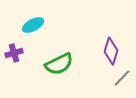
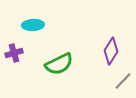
cyan ellipse: rotated 25 degrees clockwise
purple diamond: rotated 16 degrees clockwise
gray line: moved 1 px right, 3 px down
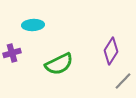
purple cross: moved 2 px left
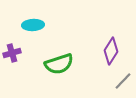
green semicircle: rotated 8 degrees clockwise
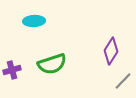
cyan ellipse: moved 1 px right, 4 px up
purple cross: moved 17 px down
green semicircle: moved 7 px left
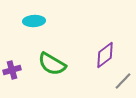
purple diamond: moved 6 px left, 4 px down; rotated 20 degrees clockwise
green semicircle: rotated 48 degrees clockwise
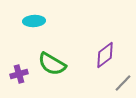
purple cross: moved 7 px right, 4 px down
gray line: moved 2 px down
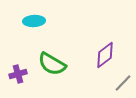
purple cross: moved 1 px left
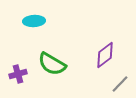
gray line: moved 3 px left, 1 px down
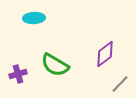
cyan ellipse: moved 3 px up
purple diamond: moved 1 px up
green semicircle: moved 3 px right, 1 px down
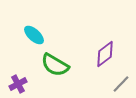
cyan ellipse: moved 17 px down; rotated 45 degrees clockwise
purple cross: moved 10 px down; rotated 12 degrees counterclockwise
gray line: moved 1 px right
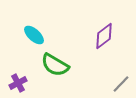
purple diamond: moved 1 px left, 18 px up
purple cross: moved 1 px up
